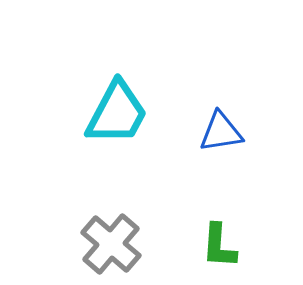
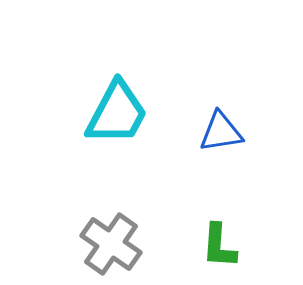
gray cross: rotated 6 degrees counterclockwise
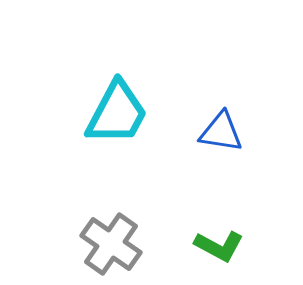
blue triangle: rotated 18 degrees clockwise
green L-shape: rotated 66 degrees counterclockwise
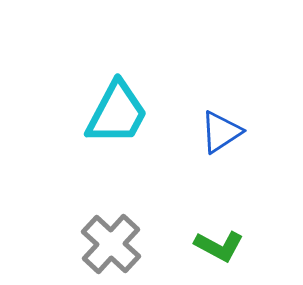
blue triangle: rotated 42 degrees counterclockwise
gray cross: rotated 8 degrees clockwise
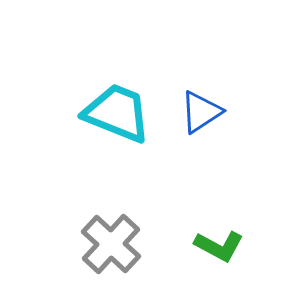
cyan trapezoid: rotated 96 degrees counterclockwise
blue triangle: moved 20 px left, 20 px up
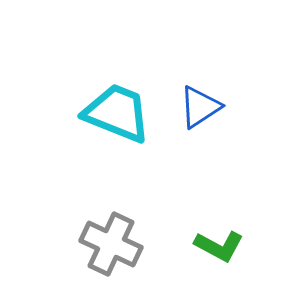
blue triangle: moved 1 px left, 5 px up
gray cross: rotated 18 degrees counterclockwise
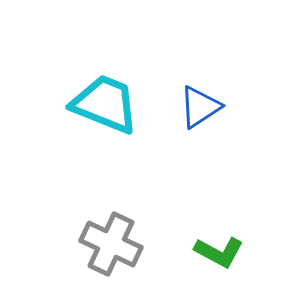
cyan trapezoid: moved 12 px left, 9 px up
green L-shape: moved 6 px down
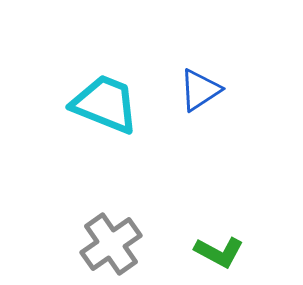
blue triangle: moved 17 px up
gray cross: rotated 30 degrees clockwise
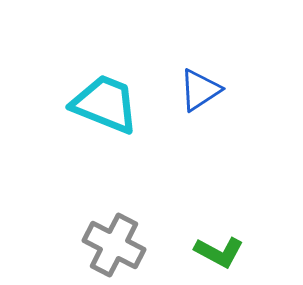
gray cross: moved 3 px right, 1 px down; rotated 28 degrees counterclockwise
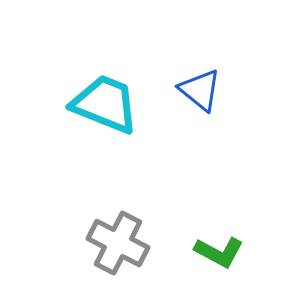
blue triangle: rotated 48 degrees counterclockwise
gray cross: moved 4 px right, 2 px up
